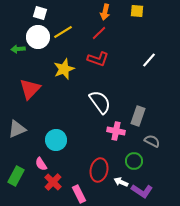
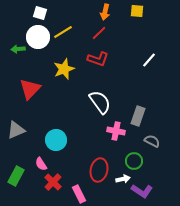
gray triangle: moved 1 px left, 1 px down
white arrow: moved 2 px right, 3 px up; rotated 144 degrees clockwise
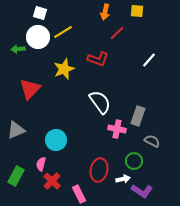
red line: moved 18 px right
pink cross: moved 1 px right, 2 px up
pink semicircle: rotated 48 degrees clockwise
red cross: moved 1 px left, 1 px up
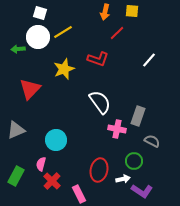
yellow square: moved 5 px left
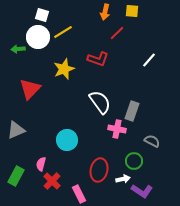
white square: moved 2 px right, 2 px down
gray rectangle: moved 6 px left, 5 px up
cyan circle: moved 11 px right
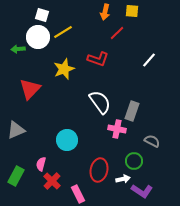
pink rectangle: moved 1 px left
